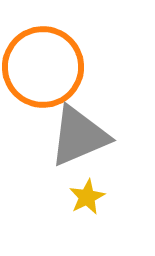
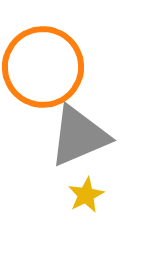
yellow star: moved 1 px left, 2 px up
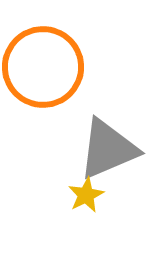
gray triangle: moved 29 px right, 13 px down
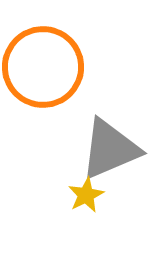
gray triangle: moved 2 px right
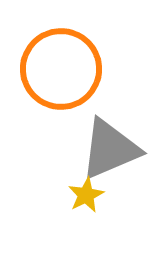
orange circle: moved 18 px right, 2 px down
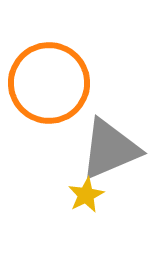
orange circle: moved 12 px left, 14 px down
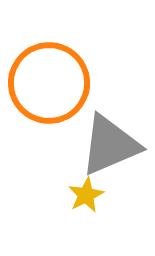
gray triangle: moved 4 px up
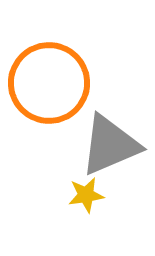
yellow star: rotated 18 degrees clockwise
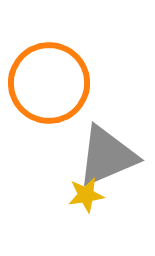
gray triangle: moved 3 px left, 11 px down
